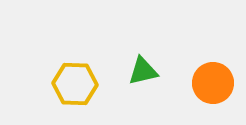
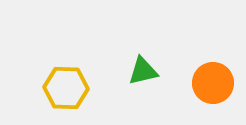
yellow hexagon: moved 9 px left, 4 px down
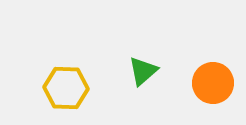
green triangle: rotated 28 degrees counterclockwise
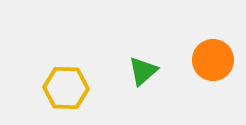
orange circle: moved 23 px up
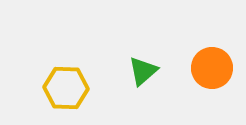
orange circle: moved 1 px left, 8 px down
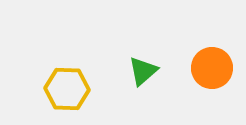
yellow hexagon: moved 1 px right, 1 px down
